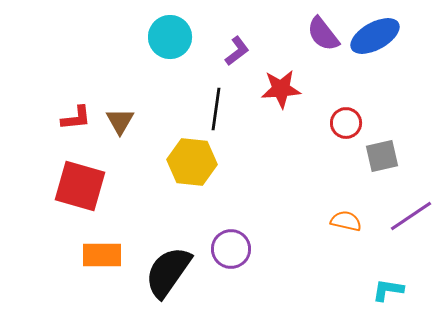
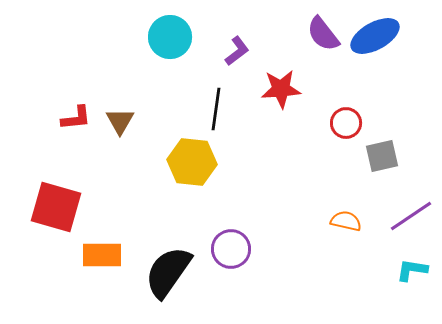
red square: moved 24 px left, 21 px down
cyan L-shape: moved 24 px right, 20 px up
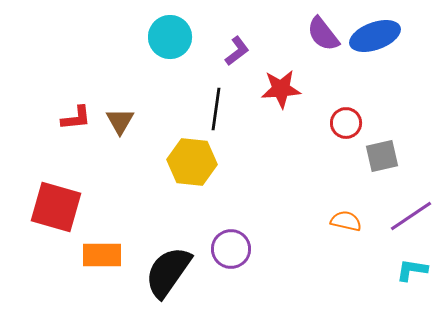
blue ellipse: rotated 9 degrees clockwise
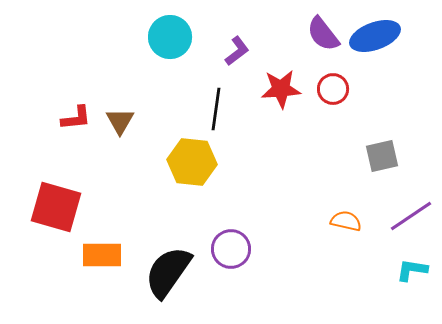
red circle: moved 13 px left, 34 px up
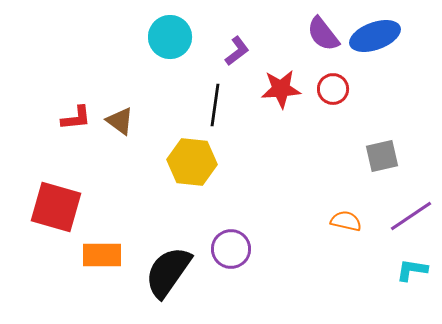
black line: moved 1 px left, 4 px up
brown triangle: rotated 24 degrees counterclockwise
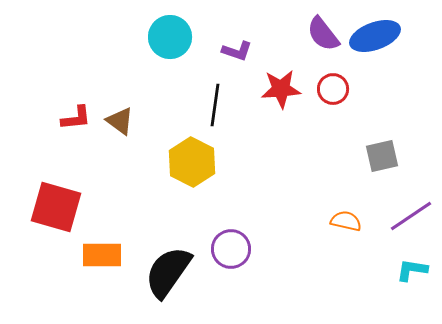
purple L-shape: rotated 56 degrees clockwise
yellow hexagon: rotated 21 degrees clockwise
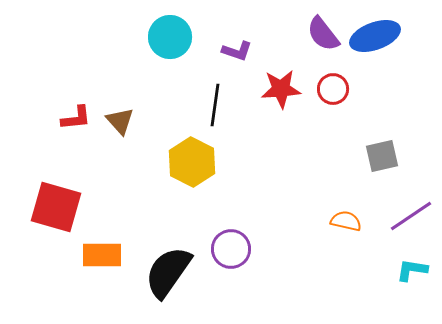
brown triangle: rotated 12 degrees clockwise
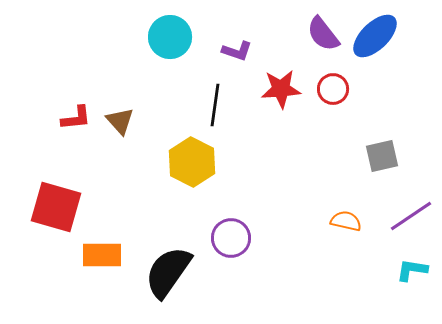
blue ellipse: rotated 24 degrees counterclockwise
purple circle: moved 11 px up
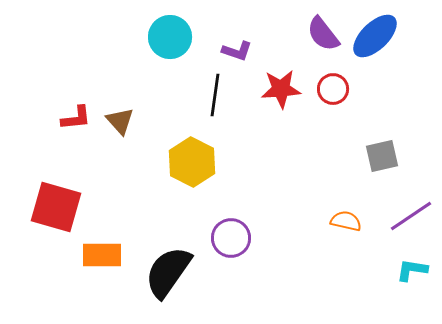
black line: moved 10 px up
